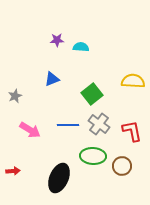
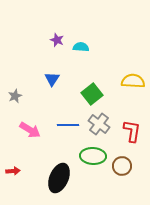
purple star: rotated 24 degrees clockwise
blue triangle: rotated 35 degrees counterclockwise
red L-shape: rotated 20 degrees clockwise
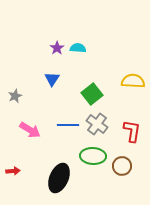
purple star: moved 8 px down; rotated 16 degrees clockwise
cyan semicircle: moved 3 px left, 1 px down
gray cross: moved 2 px left
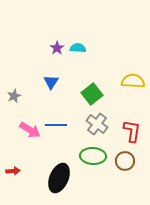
blue triangle: moved 1 px left, 3 px down
gray star: moved 1 px left
blue line: moved 12 px left
brown circle: moved 3 px right, 5 px up
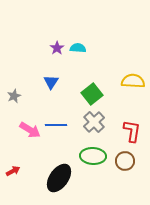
gray cross: moved 3 px left, 2 px up; rotated 10 degrees clockwise
red arrow: rotated 24 degrees counterclockwise
black ellipse: rotated 12 degrees clockwise
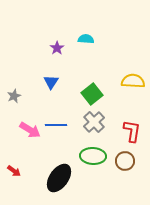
cyan semicircle: moved 8 px right, 9 px up
red arrow: moved 1 px right; rotated 64 degrees clockwise
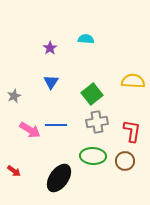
purple star: moved 7 px left
gray cross: moved 3 px right; rotated 35 degrees clockwise
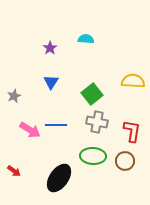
gray cross: rotated 20 degrees clockwise
